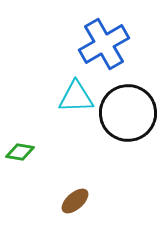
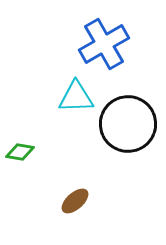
black circle: moved 11 px down
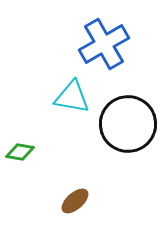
cyan triangle: moved 4 px left; rotated 12 degrees clockwise
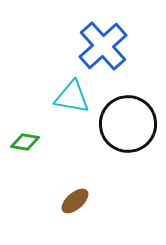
blue cross: moved 1 px left, 2 px down; rotated 12 degrees counterclockwise
green diamond: moved 5 px right, 10 px up
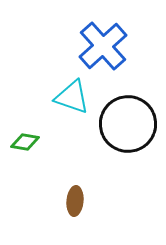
cyan triangle: rotated 9 degrees clockwise
brown ellipse: rotated 44 degrees counterclockwise
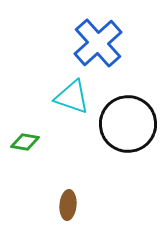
blue cross: moved 5 px left, 3 px up
brown ellipse: moved 7 px left, 4 px down
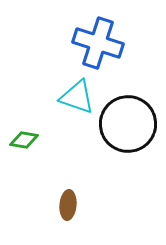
blue cross: rotated 30 degrees counterclockwise
cyan triangle: moved 5 px right
green diamond: moved 1 px left, 2 px up
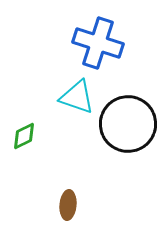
green diamond: moved 4 px up; rotated 36 degrees counterclockwise
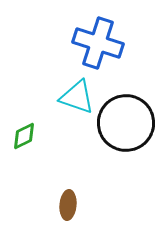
black circle: moved 2 px left, 1 px up
